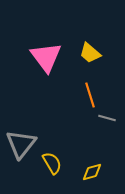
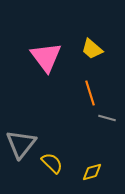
yellow trapezoid: moved 2 px right, 4 px up
orange line: moved 2 px up
yellow semicircle: rotated 15 degrees counterclockwise
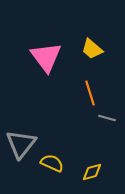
yellow semicircle: rotated 20 degrees counterclockwise
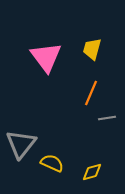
yellow trapezoid: rotated 65 degrees clockwise
orange line: moved 1 px right; rotated 40 degrees clockwise
gray line: rotated 24 degrees counterclockwise
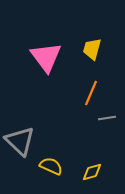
gray triangle: moved 1 px left, 3 px up; rotated 24 degrees counterclockwise
yellow semicircle: moved 1 px left, 3 px down
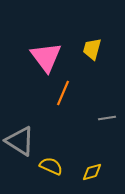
orange line: moved 28 px left
gray triangle: rotated 12 degrees counterclockwise
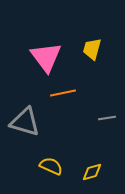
orange line: rotated 55 degrees clockwise
gray triangle: moved 5 px right, 19 px up; rotated 16 degrees counterclockwise
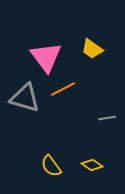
yellow trapezoid: rotated 70 degrees counterclockwise
orange line: moved 4 px up; rotated 15 degrees counterclockwise
gray triangle: moved 24 px up
yellow semicircle: rotated 150 degrees counterclockwise
yellow diamond: moved 7 px up; rotated 50 degrees clockwise
